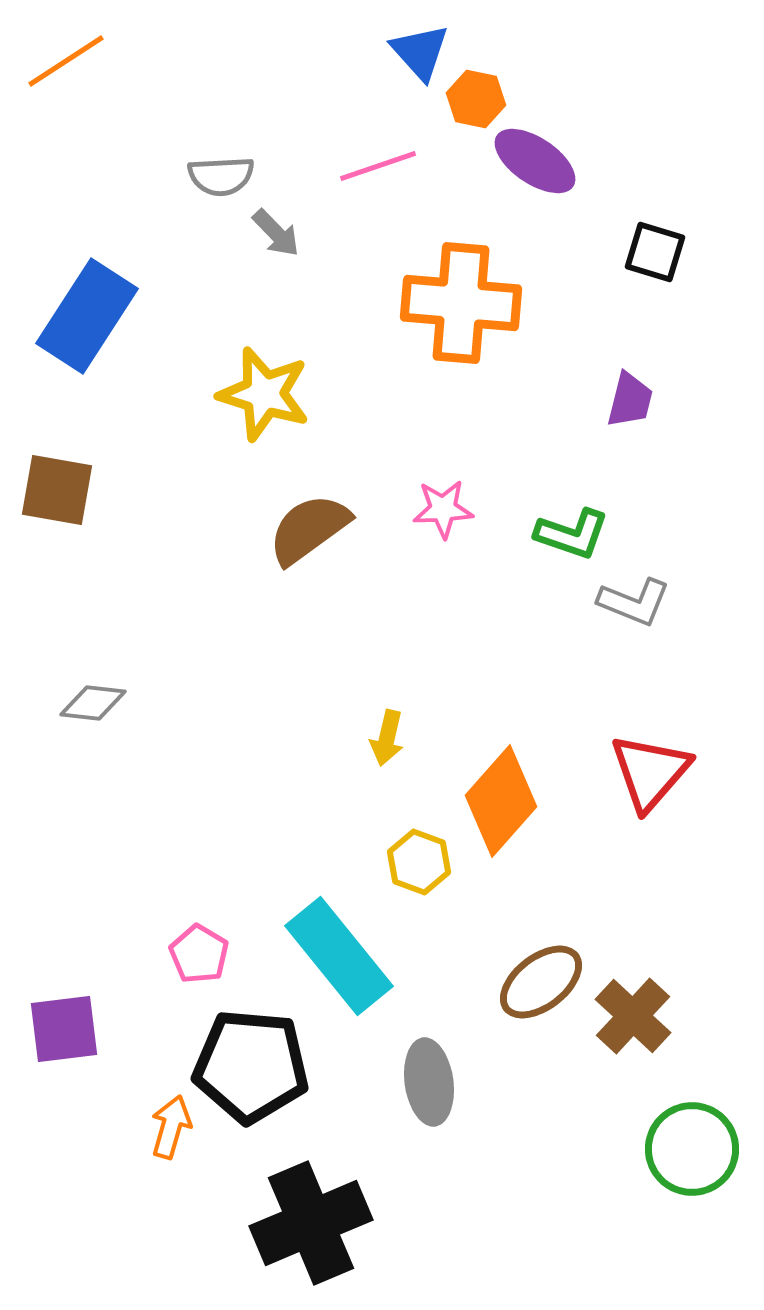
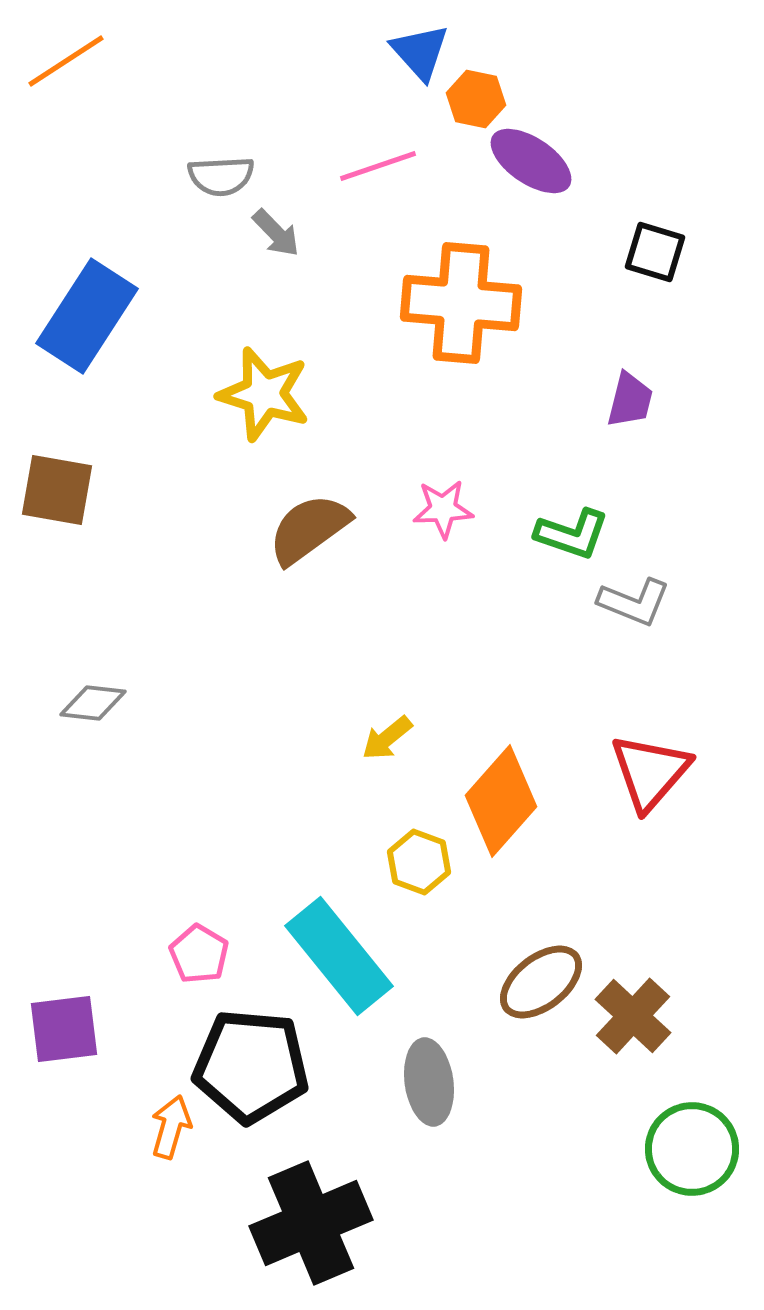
purple ellipse: moved 4 px left
yellow arrow: rotated 38 degrees clockwise
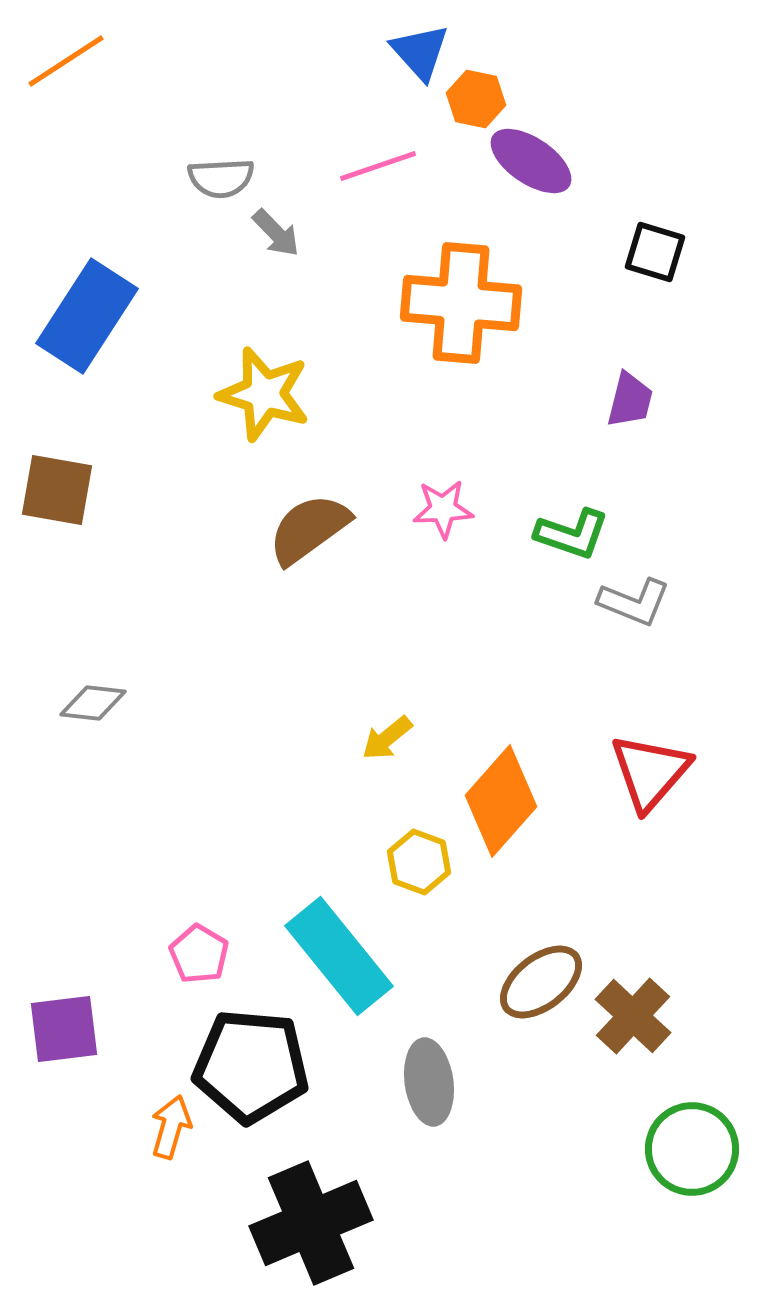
gray semicircle: moved 2 px down
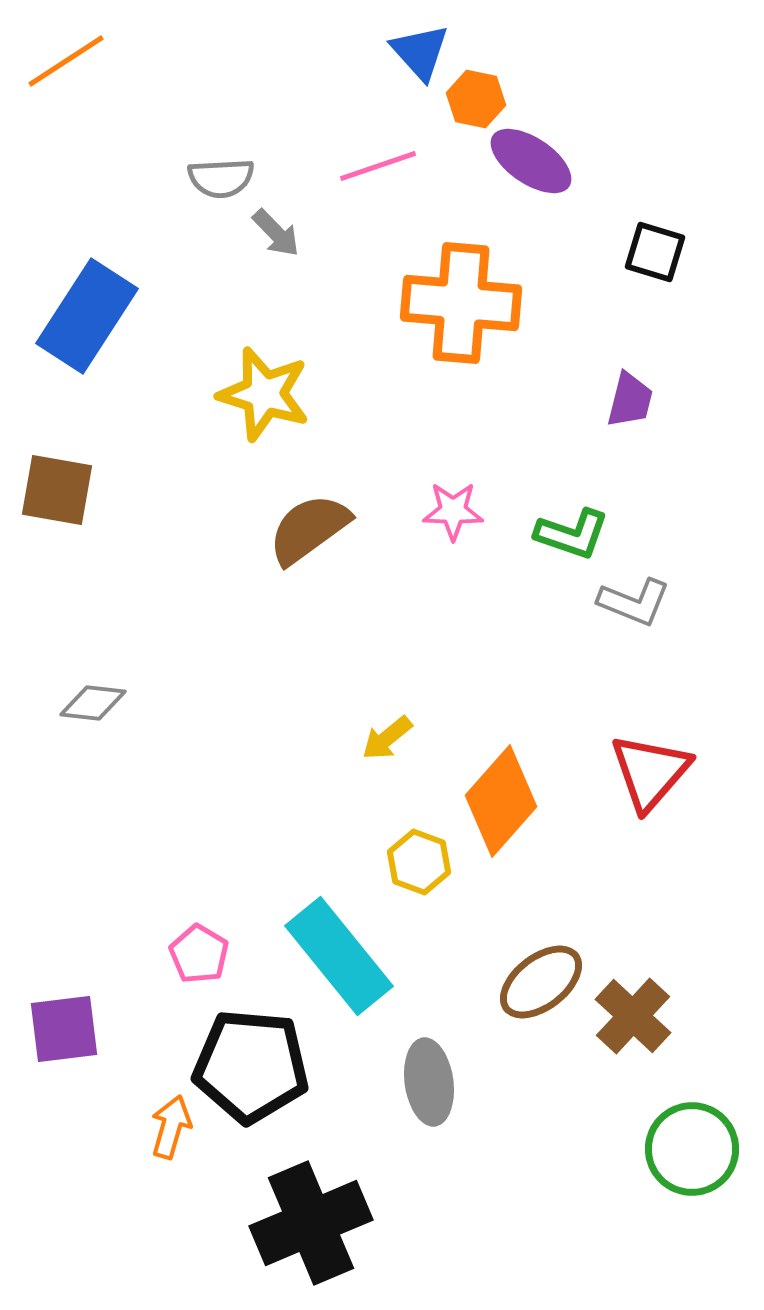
pink star: moved 10 px right, 2 px down; rotated 4 degrees clockwise
